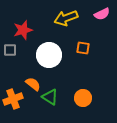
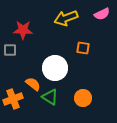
red star: rotated 18 degrees clockwise
white circle: moved 6 px right, 13 px down
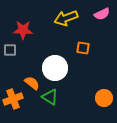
orange semicircle: moved 1 px left, 1 px up
orange circle: moved 21 px right
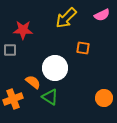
pink semicircle: moved 1 px down
yellow arrow: rotated 25 degrees counterclockwise
orange semicircle: moved 1 px right, 1 px up
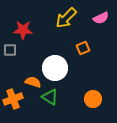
pink semicircle: moved 1 px left, 3 px down
orange square: rotated 32 degrees counterclockwise
orange semicircle: rotated 21 degrees counterclockwise
orange circle: moved 11 px left, 1 px down
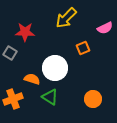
pink semicircle: moved 4 px right, 10 px down
red star: moved 2 px right, 2 px down
gray square: moved 3 px down; rotated 32 degrees clockwise
orange semicircle: moved 1 px left, 3 px up
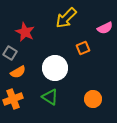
red star: rotated 24 degrees clockwise
orange semicircle: moved 14 px left, 7 px up; rotated 133 degrees clockwise
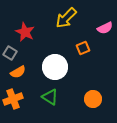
white circle: moved 1 px up
